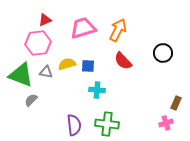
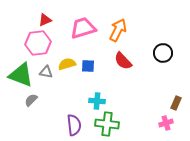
cyan cross: moved 11 px down
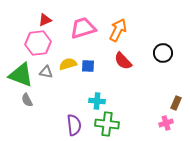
yellow semicircle: moved 1 px right
gray semicircle: moved 4 px left; rotated 72 degrees counterclockwise
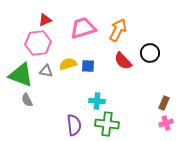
black circle: moved 13 px left
gray triangle: moved 1 px up
brown rectangle: moved 12 px left
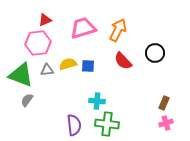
black circle: moved 5 px right
gray triangle: moved 1 px right, 1 px up; rotated 16 degrees counterclockwise
gray semicircle: rotated 64 degrees clockwise
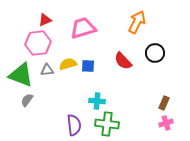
orange arrow: moved 19 px right, 8 px up
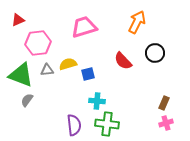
red triangle: moved 27 px left
pink trapezoid: moved 1 px right, 1 px up
blue square: moved 8 px down; rotated 16 degrees counterclockwise
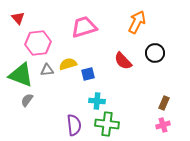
red triangle: moved 2 px up; rotated 48 degrees counterclockwise
pink cross: moved 3 px left, 2 px down
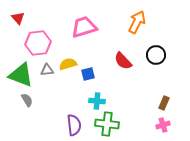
black circle: moved 1 px right, 2 px down
gray semicircle: rotated 112 degrees clockwise
